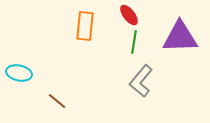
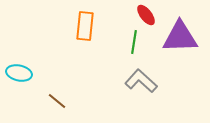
red ellipse: moved 17 px right
gray L-shape: rotated 92 degrees clockwise
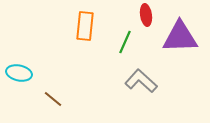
red ellipse: rotated 30 degrees clockwise
green line: moved 9 px left; rotated 15 degrees clockwise
brown line: moved 4 px left, 2 px up
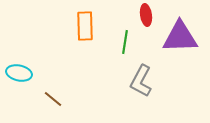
orange rectangle: rotated 8 degrees counterclockwise
green line: rotated 15 degrees counterclockwise
gray L-shape: rotated 104 degrees counterclockwise
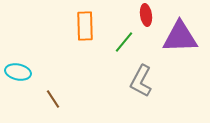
green line: moved 1 px left; rotated 30 degrees clockwise
cyan ellipse: moved 1 px left, 1 px up
brown line: rotated 18 degrees clockwise
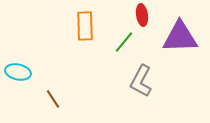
red ellipse: moved 4 px left
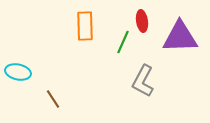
red ellipse: moved 6 px down
green line: moved 1 px left; rotated 15 degrees counterclockwise
gray L-shape: moved 2 px right
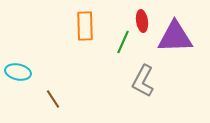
purple triangle: moved 5 px left
